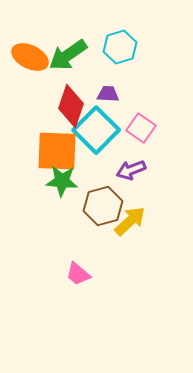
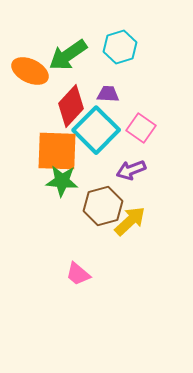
orange ellipse: moved 14 px down
red diamond: rotated 24 degrees clockwise
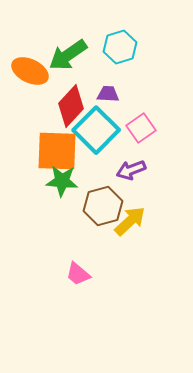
pink square: rotated 20 degrees clockwise
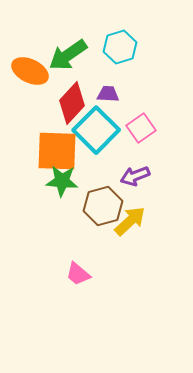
red diamond: moved 1 px right, 3 px up
purple arrow: moved 4 px right, 6 px down
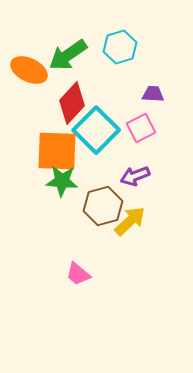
orange ellipse: moved 1 px left, 1 px up
purple trapezoid: moved 45 px right
pink square: rotated 8 degrees clockwise
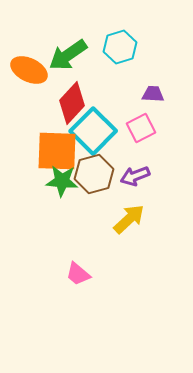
cyan square: moved 3 px left, 1 px down
brown hexagon: moved 9 px left, 32 px up
yellow arrow: moved 1 px left, 2 px up
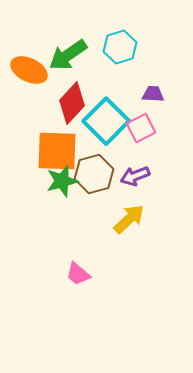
cyan square: moved 13 px right, 10 px up
green star: rotated 20 degrees counterclockwise
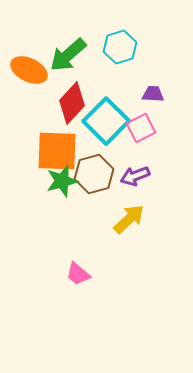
green arrow: rotated 6 degrees counterclockwise
